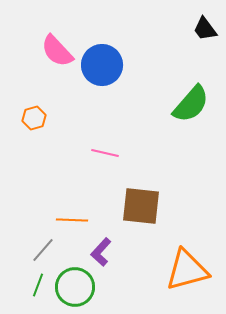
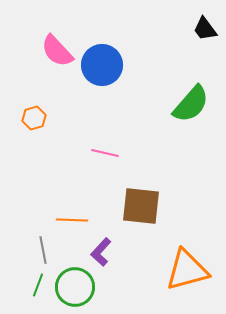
gray line: rotated 52 degrees counterclockwise
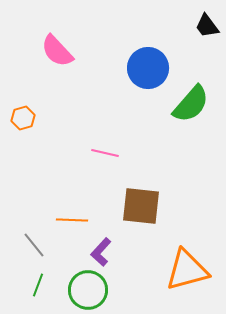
black trapezoid: moved 2 px right, 3 px up
blue circle: moved 46 px right, 3 px down
orange hexagon: moved 11 px left
gray line: moved 9 px left, 5 px up; rotated 28 degrees counterclockwise
green circle: moved 13 px right, 3 px down
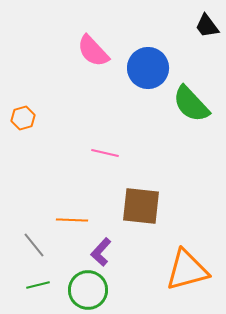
pink semicircle: moved 36 px right
green semicircle: rotated 96 degrees clockwise
green line: rotated 55 degrees clockwise
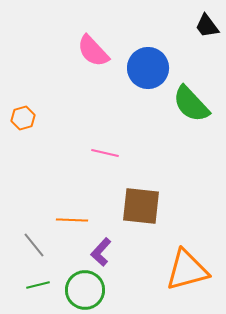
green circle: moved 3 px left
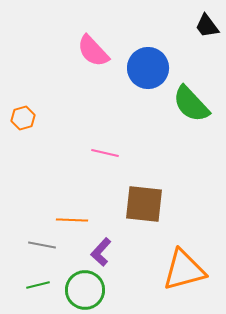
brown square: moved 3 px right, 2 px up
gray line: moved 8 px right; rotated 40 degrees counterclockwise
orange triangle: moved 3 px left
